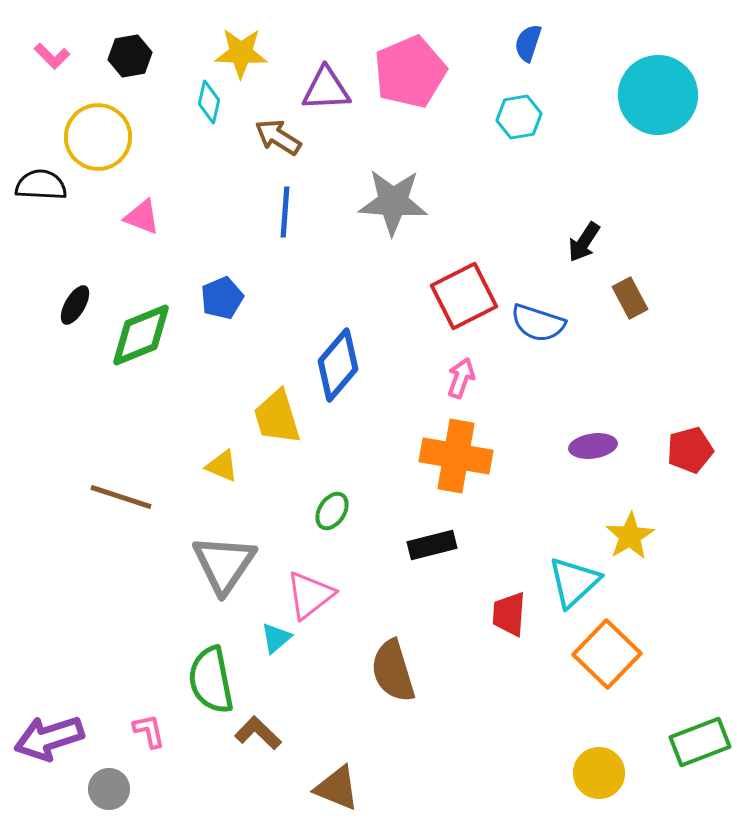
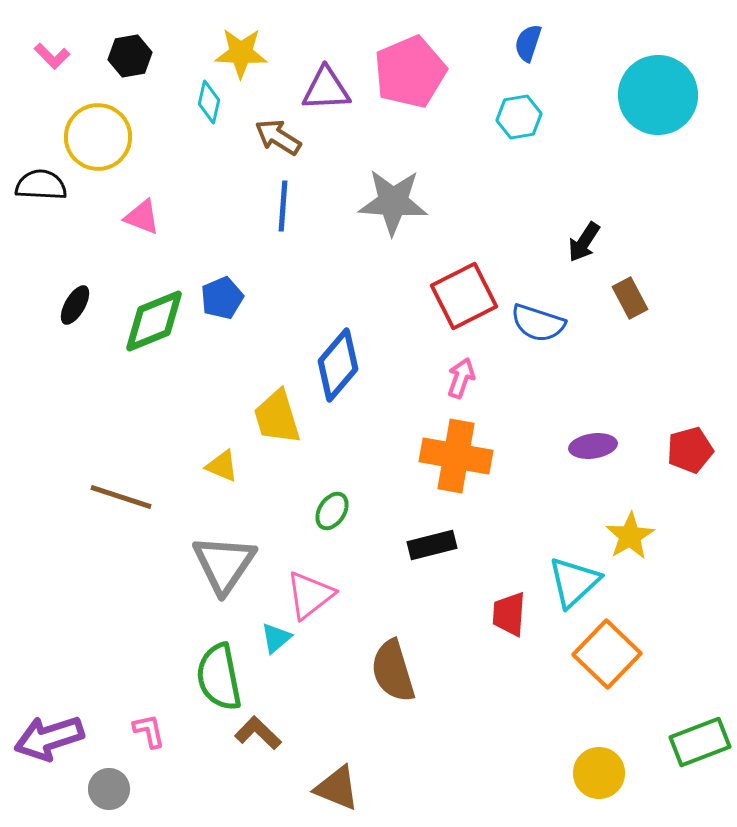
blue line at (285, 212): moved 2 px left, 6 px up
green diamond at (141, 335): moved 13 px right, 14 px up
green semicircle at (211, 680): moved 8 px right, 3 px up
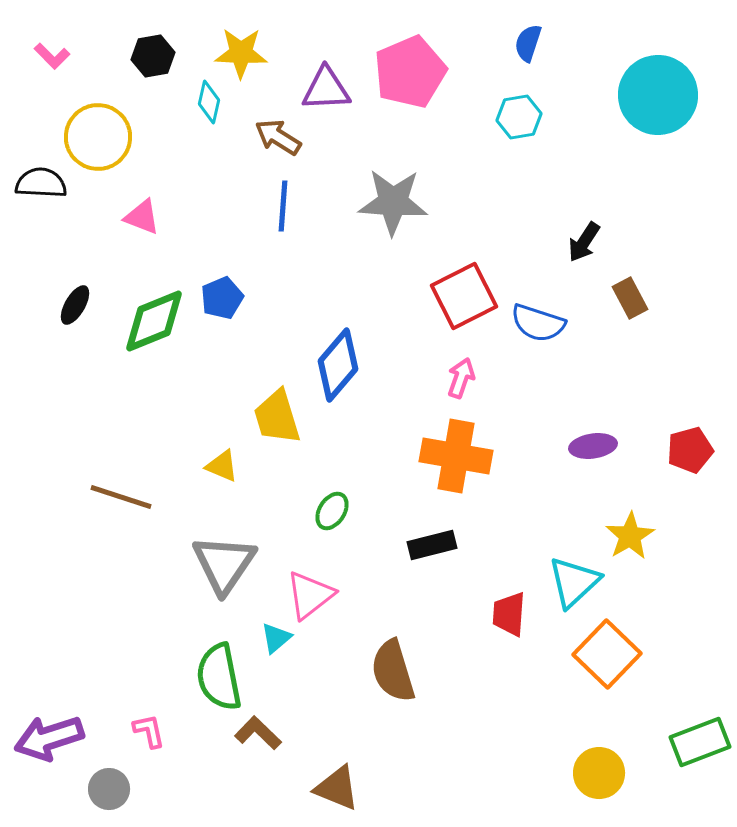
black hexagon at (130, 56): moved 23 px right
black semicircle at (41, 185): moved 2 px up
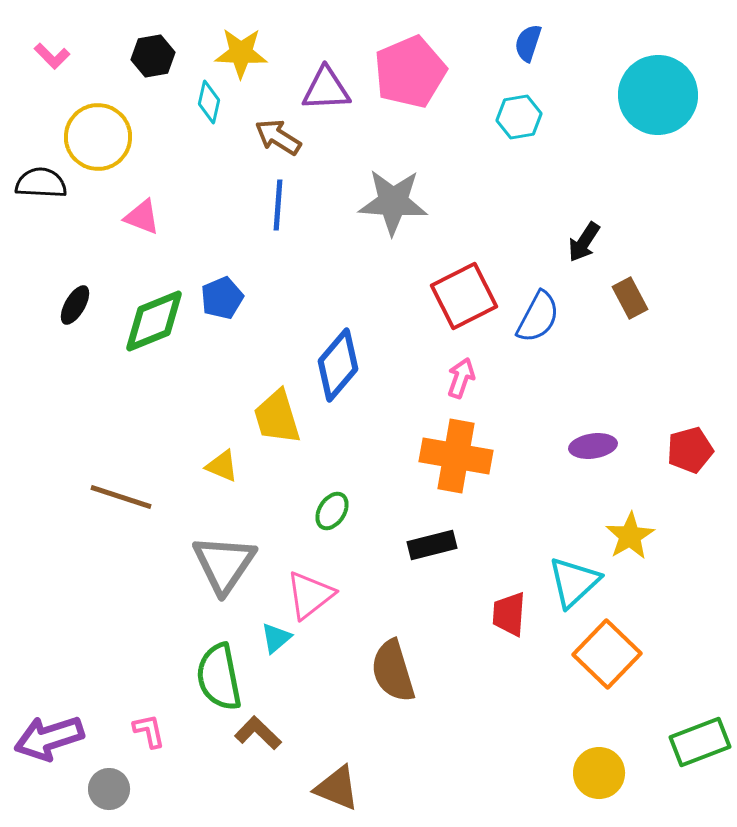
blue line at (283, 206): moved 5 px left, 1 px up
blue semicircle at (538, 323): moved 6 px up; rotated 80 degrees counterclockwise
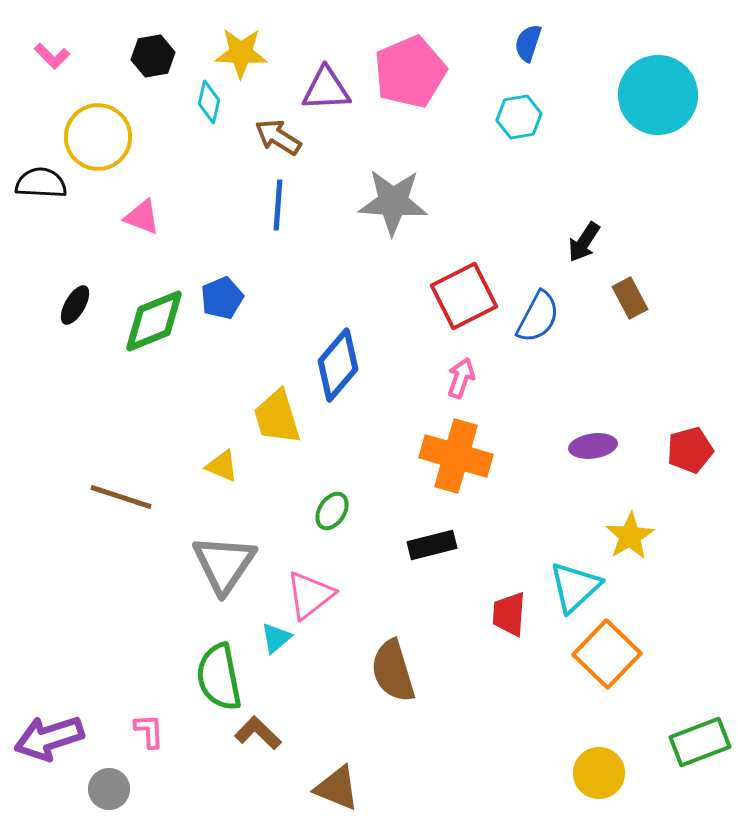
orange cross at (456, 456): rotated 6 degrees clockwise
cyan triangle at (574, 582): moved 1 px right, 5 px down
pink L-shape at (149, 731): rotated 9 degrees clockwise
